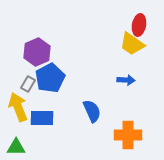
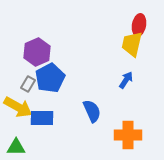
yellow trapezoid: rotated 68 degrees clockwise
blue arrow: rotated 60 degrees counterclockwise
yellow arrow: rotated 140 degrees clockwise
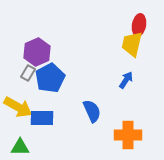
gray rectangle: moved 11 px up
green triangle: moved 4 px right
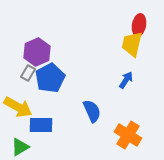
blue rectangle: moved 1 px left, 7 px down
orange cross: rotated 32 degrees clockwise
green triangle: rotated 30 degrees counterclockwise
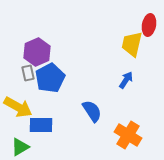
red ellipse: moved 10 px right
gray rectangle: rotated 42 degrees counterclockwise
blue semicircle: rotated 10 degrees counterclockwise
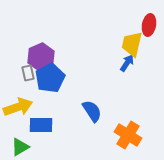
purple hexagon: moved 4 px right, 5 px down
blue arrow: moved 1 px right, 17 px up
yellow arrow: rotated 48 degrees counterclockwise
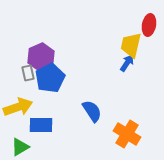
yellow trapezoid: moved 1 px left, 1 px down
orange cross: moved 1 px left, 1 px up
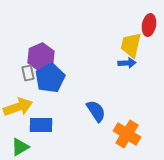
blue arrow: rotated 54 degrees clockwise
blue semicircle: moved 4 px right
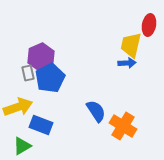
blue rectangle: rotated 20 degrees clockwise
orange cross: moved 4 px left, 8 px up
green triangle: moved 2 px right, 1 px up
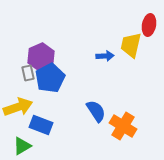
blue arrow: moved 22 px left, 7 px up
